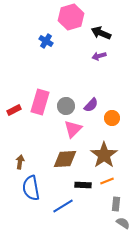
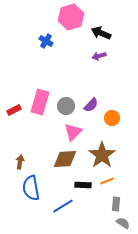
pink triangle: moved 3 px down
brown star: moved 2 px left
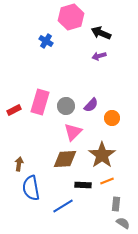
brown arrow: moved 1 px left, 2 px down
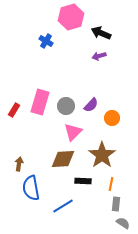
red rectangle: rotated 32 degrees counterclockwise
brown diamond: moved 2 px left
orange line: moved 4 px right, 3 px down; rotated 56 degrees counterclockwise
black rectangle: moved 4 px up
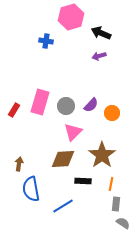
blue cross: rotated 24 degrees counterclockwise
orange circle: moved 5 px up
blue semicircle: moved 1 px down
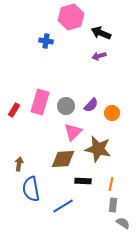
brown star: moved 4 px left, 6 px up; rotated 24 degrees counterclockwise
gray rectangle: moved 3 px left, 1 px down
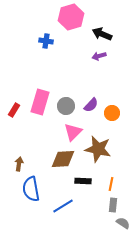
black arrow: moved 1 px right, 1 px down
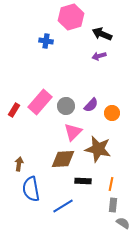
pink rectangle: rotated 25 degrees clockwise
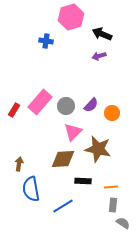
orange line: moved 3 px down; rotated 72 degrees clockwise
